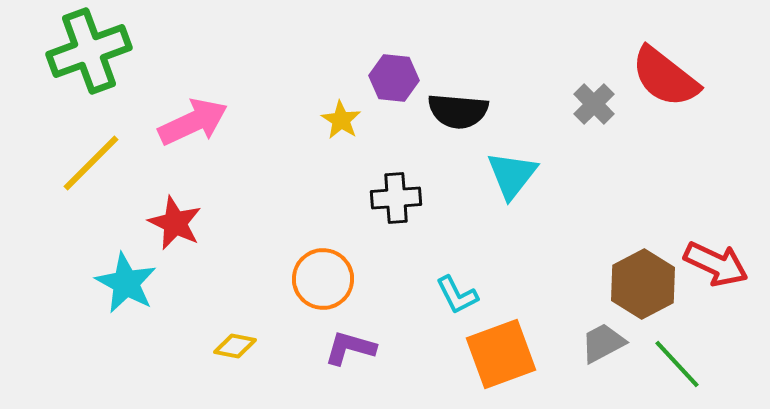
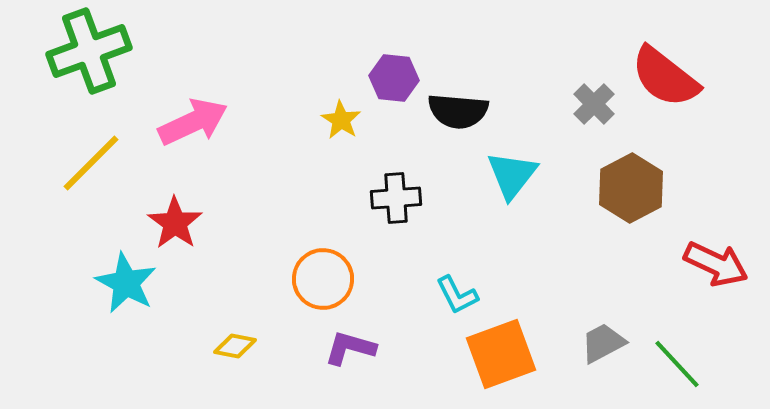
red star: rotated 10 degrees clockwise
brown hexagon: moved 12 px left, 96 px up
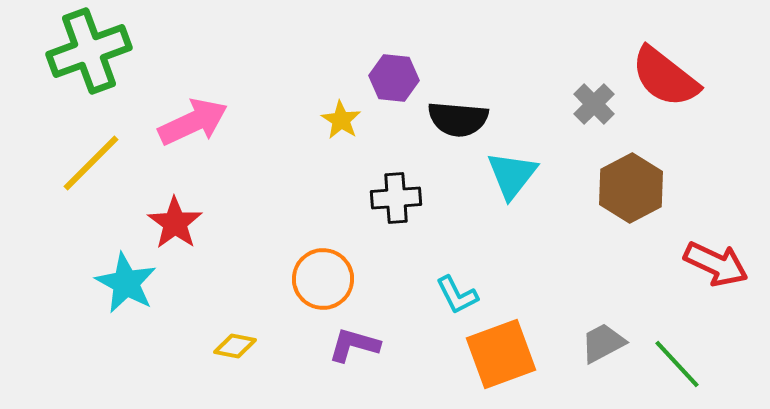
black semicircle: moved 8 px down
purple L-shape: moved 4 px right, 3 px up
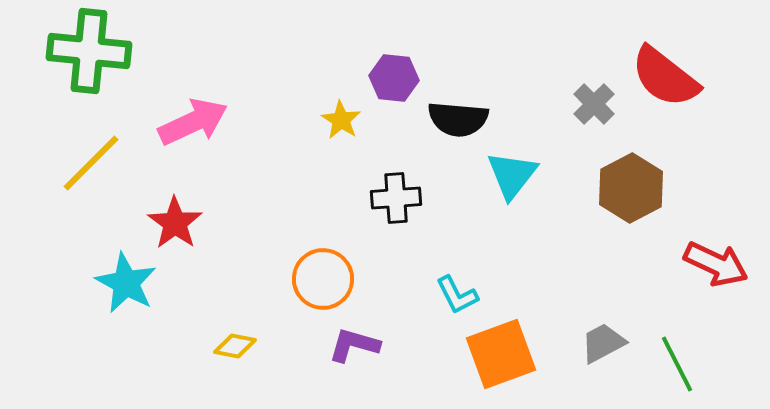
green cross: rotated 26 degrees clockwise
green line: rotated 16 degrees clockwise
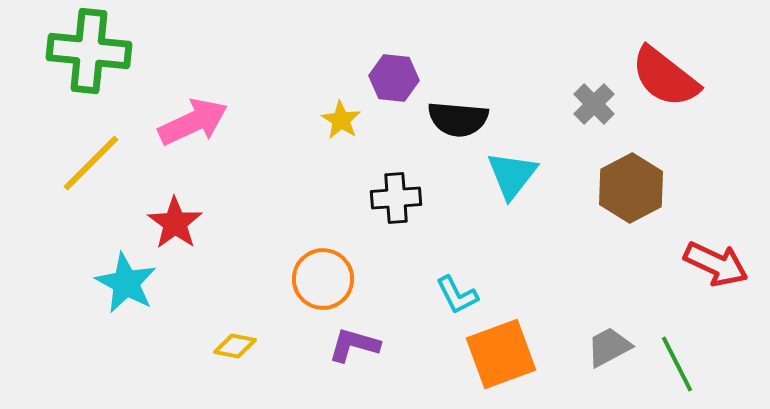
gray trapezoid: moved 6 px right, 4 px down
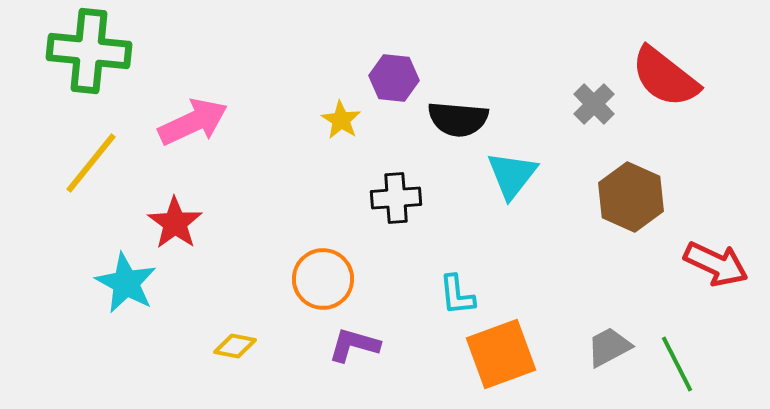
yellow line: rotated 6 degrees counterclockwise
brown hexagon: moved 9 px down; rotated 8 degrees counterclockwise
cyan L-shape: rotated 21 degrees clockwise
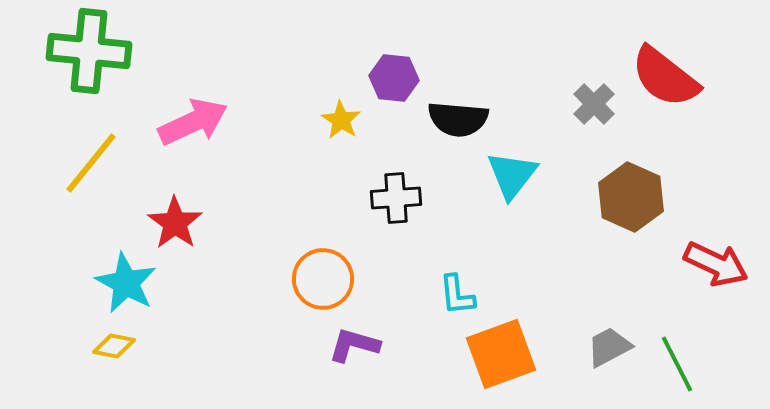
yellow diamond: moved 121 px left
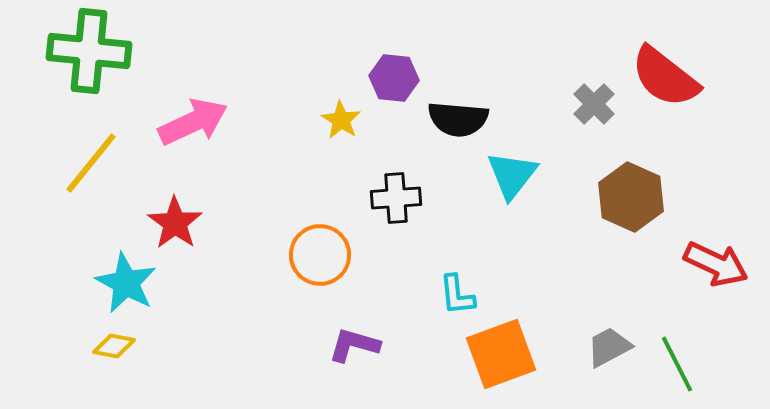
orange circle: moved 3 px left, 24 px up
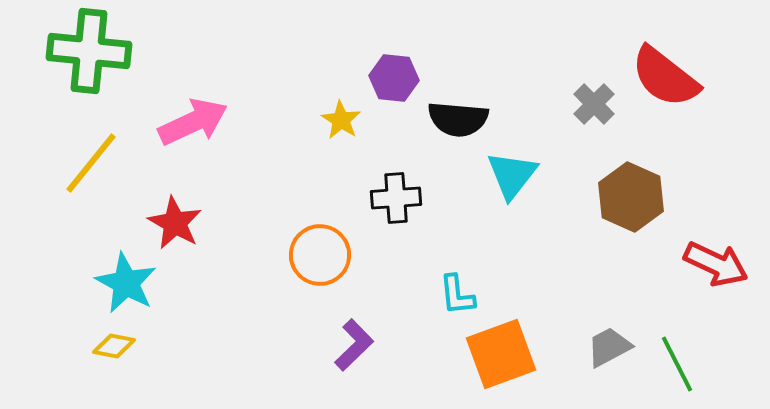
red star: rotated 6 degrees counterclockwise
purple L-shape: rotated 120 degrees clockwise
